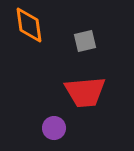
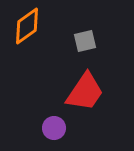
orange diamond: moved 2 px left, 1 px down; rotated 63 degrees clockwise
red trapezoid: rotated 51 degrees counterclockwise
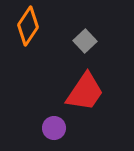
orange diamond: moved 1 px right; rotated 21 degrees counterclockwise
gray square: rotated 30 degrees counterclockwise
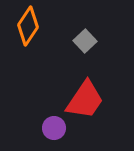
red trapezoid: moved 8 px down
